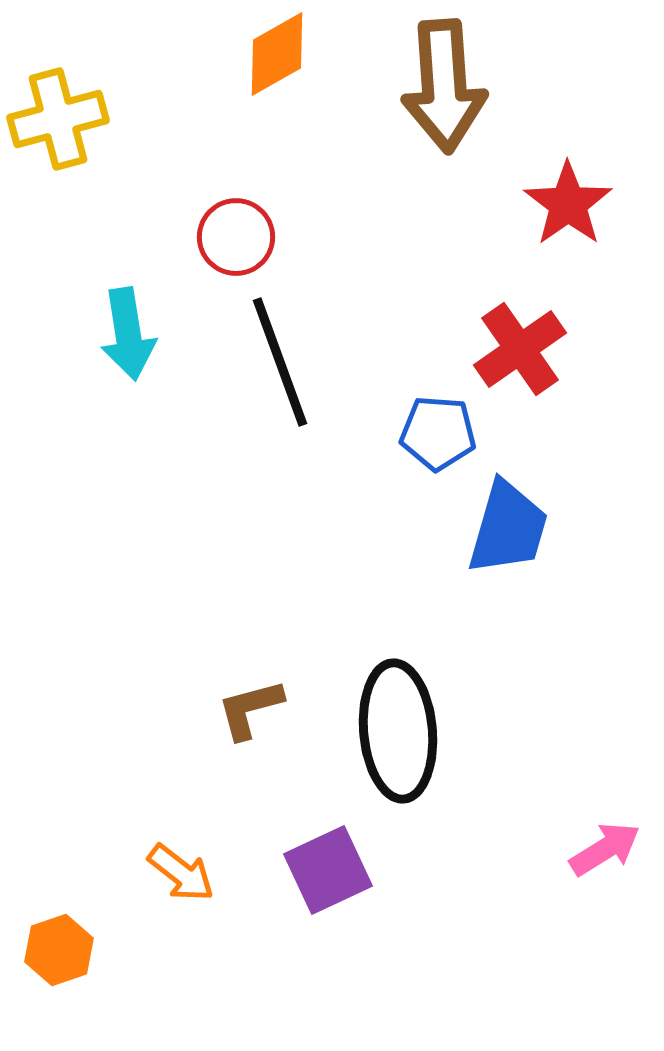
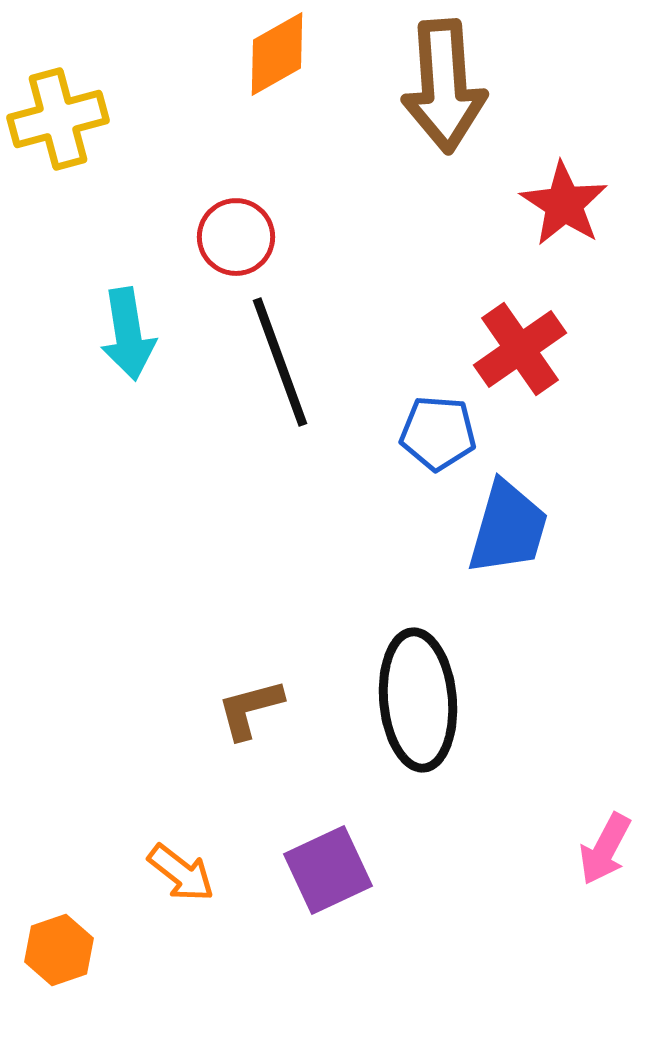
red star: moved 4 px left; rotated 4 degrees counterclockwise
black ellipse: moved 20 px right, 31 px up
pink arrow: rotated 150 degrees clockwise
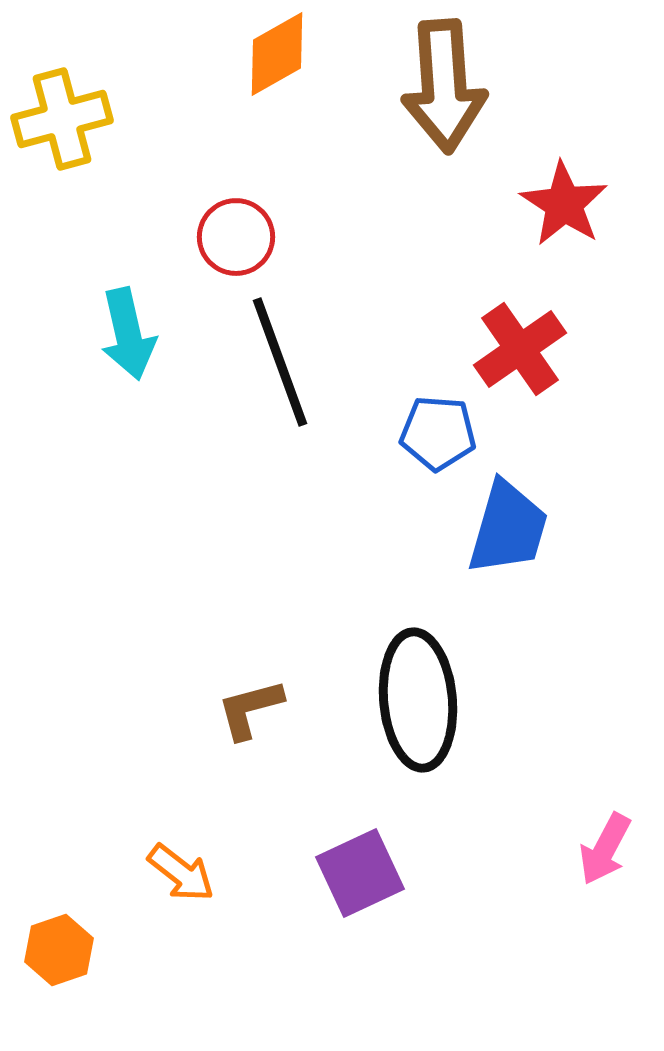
yellow cross: moved 4 px right
cyan arrow: rotated 4 degrees counterclockwise
purple square: moved 32 px right, 3 px down
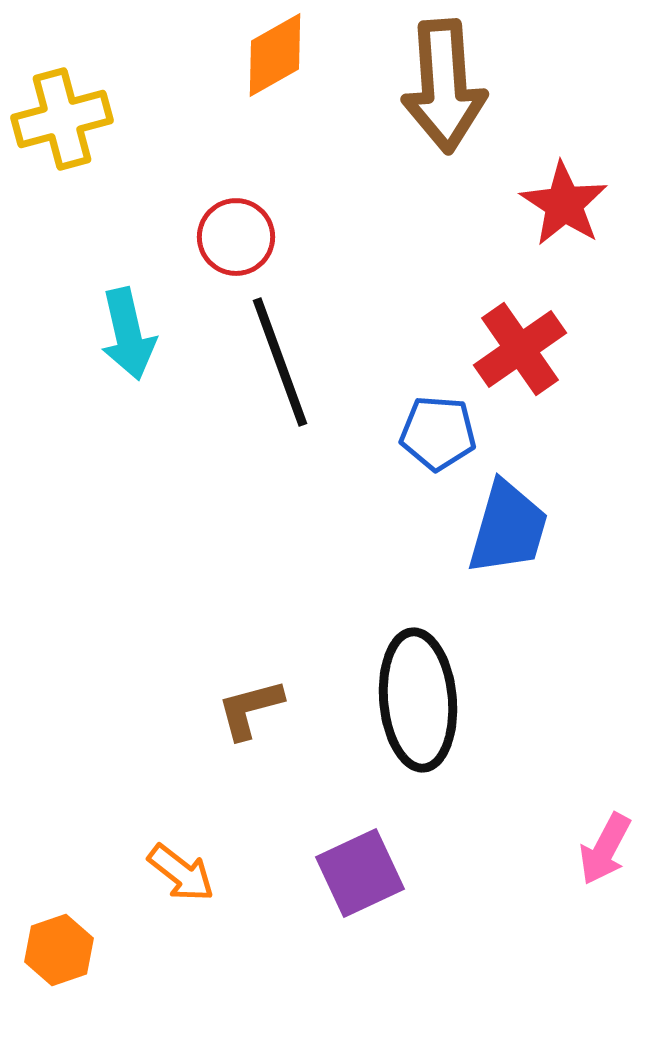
orange diamond: moved 2 px left, 1 px down
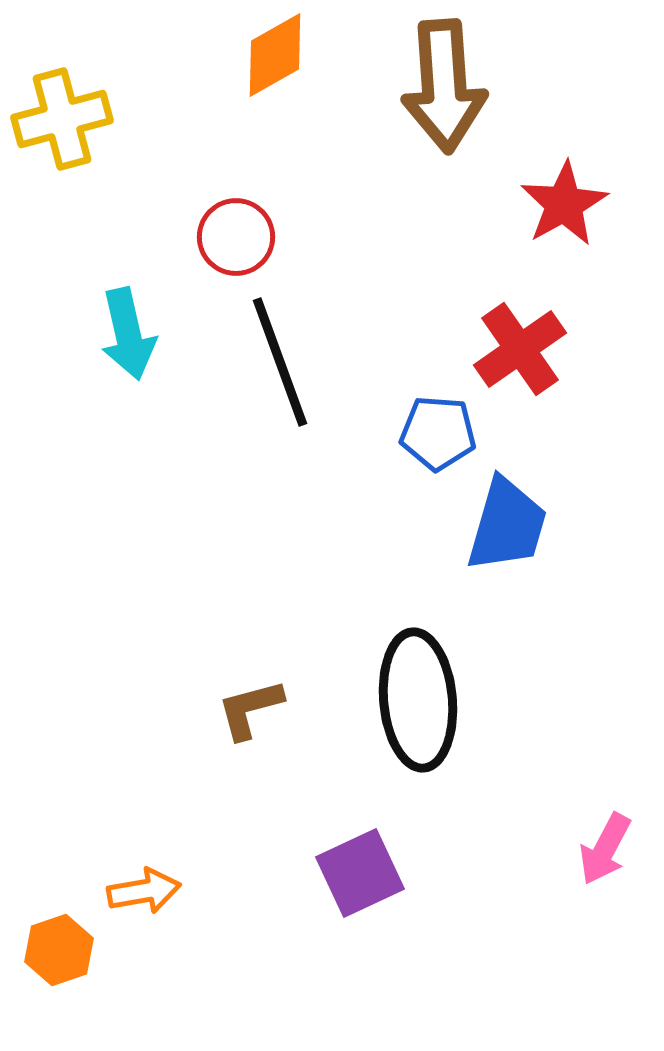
red star: rotated 10 degrees clockwise
blue trapezoid: moved 1 px left, 3 px up
orange arrow: moved 37 px left, 18 px down; rotated 48 degrees counterclockwise
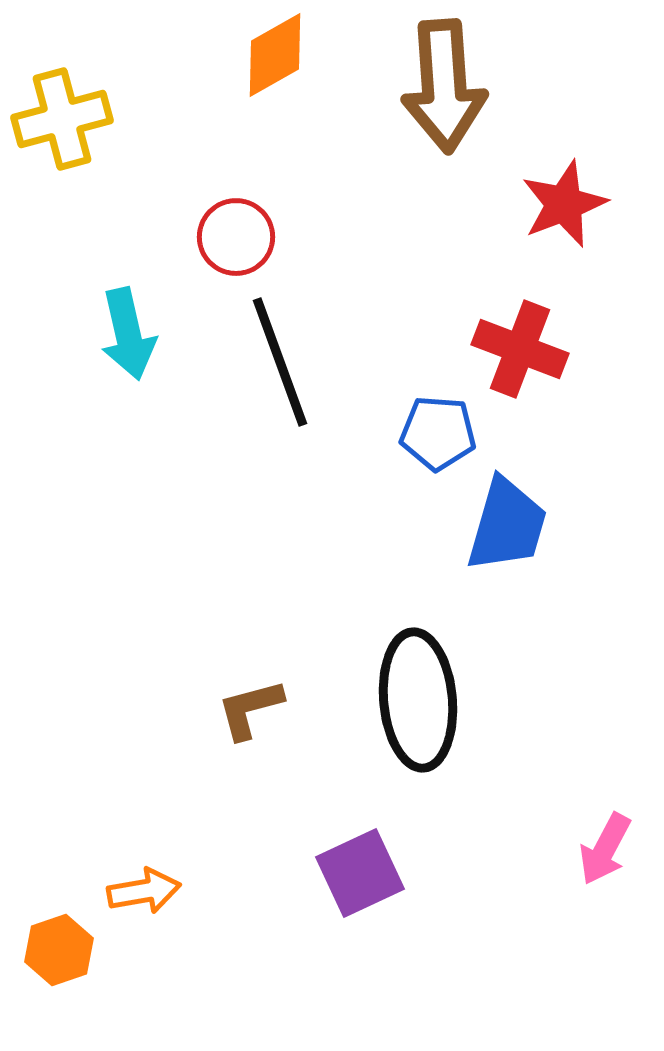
red star: rotated 8 degrees clockwise
red cross: rotated 34 degrees counterclockwise
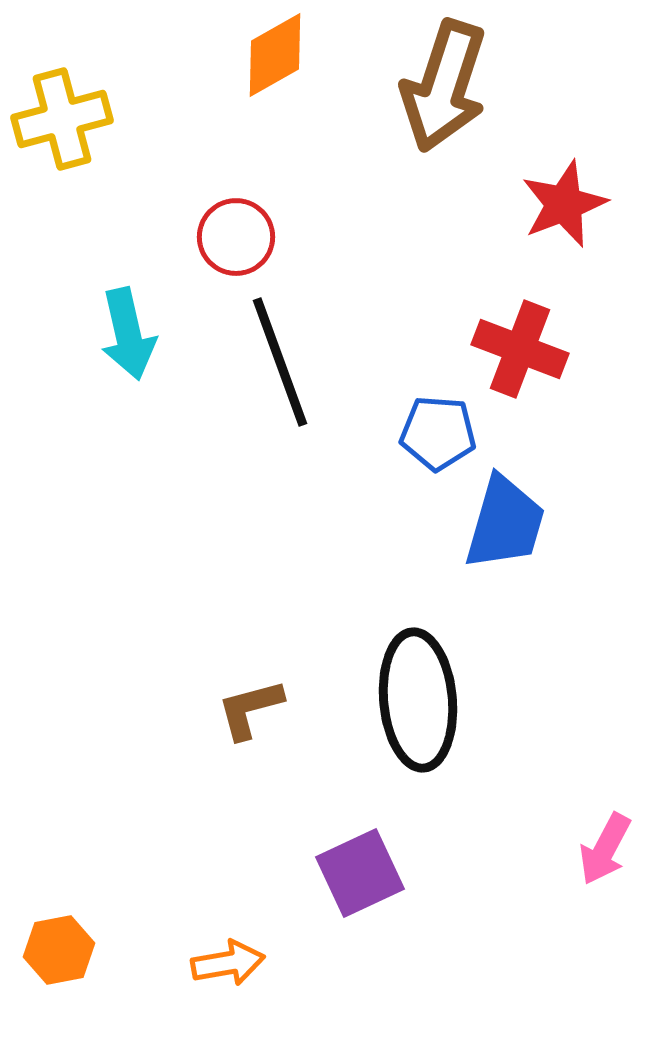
brown arrow: rotated 22 degrees clockwise
blue trapezoid: moved 2 px left, 2 px up
orange arrow: moved 84 px right, 72 px down
orange hexagon: rotated 8 degrees clockwise
